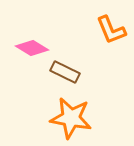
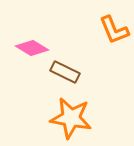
orange L-shape: moved 3 px right
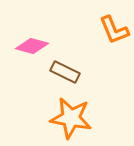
pink diamond: moved 2 px up; rotated 16 degrees counterclockwise
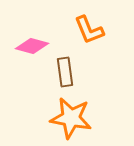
orange L-shape: moved 25 px left
brown rectangle: rotated 56 degrees clockwise
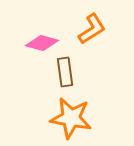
orange L-shape: moved 3 px right, 1 px up; rotated 100 degrees counterclockwise
pink diamond: moved 10 px right, 3 px up
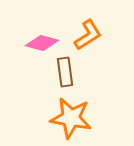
orange L-shape: moved 4 px left, 6 px down
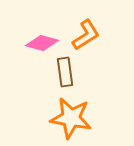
orange L-shape: moved 2 px left
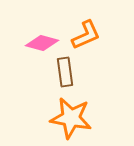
orange L-shape: rotated 8 degrees clockwise
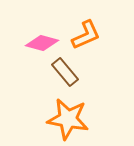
brown rectangle: rotated 32 degrees counterclockwise
orange star: moved 3 px left, 1 px down
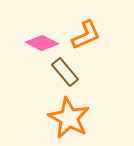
pink diamond: rotated 12 degrees clockwise
orange star: moved 1 px right, 1 px up; rotated 18 degrees clockwise
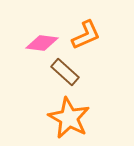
pink diamond: rotated 20 degrees counterclockwise
brown rectangle: rotated 8 degrees counterclockwise
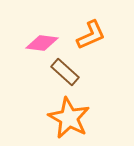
orange L-shape: moved 5 px right
